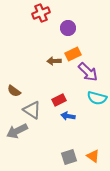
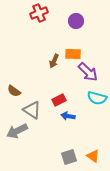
red cross: moved 2 px left
purple circle: moved 8 px right, 7 px up
orange rectangle: rotated 28 degrees clockwise
brown arrow: rotated 64 degrees counterclockwise
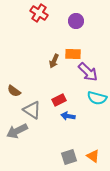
red cross: rotated 36 degrees counterclockwise
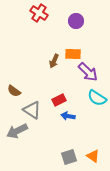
cyan semicircle: rotated 18 degrees clockwise
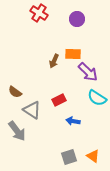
purple circle: moved 1 px right, 2 px up
brown semicircle: moved 1 px right, 1 px down
blue arrow: moved 5 px right, 5 px down
gray arrow: rotated 100 degrees counterclockwise
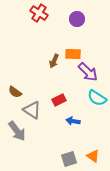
gray square: moved 2 px down
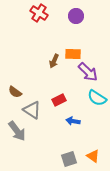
purple circle: moved 1 px left, 3 px up
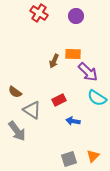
orange triangle: rotated 40 degrees clockwise
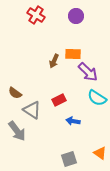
red cross: moved 3 px left, 2 px down
brown semicircle: moved 1 px down
orange triangle: moved 7 px right, 3 px up; rotated 40 degrees counterclockwise
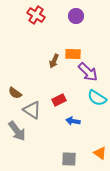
gray square: rotated 21 degrees clockwise
